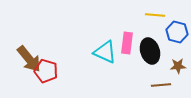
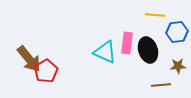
blue hexagon: rotated 20 degrees counterclockwise
black ellipse: moved 2 px left, 1 px up
red pentagon: rotated 25 degrees clockwise
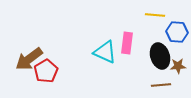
blue hexagon: rotated 10 degrees clockwise
black ellipse: moved 12 px right, 6 px down
brown arrow: rotated 92 degrees clockwise
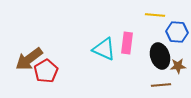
cyan triangle: moved 1 px left, 3 px up
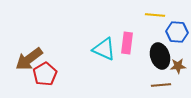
red pentagon: moved 1 px left, 3 px down
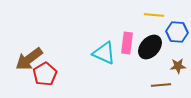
yellow line: moved 1 px left
cyan triangle: moved 4 px down
black ellipse: moved 10 px left, 9 px up; rotated 60 degrees clockwise
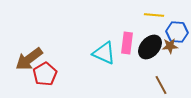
brown star: moved 8 px left, 20 px up
brown line: rotated 66 degrees clockwise
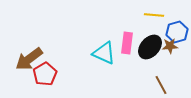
blue hexagon: rotated 20 degrees counterclockwise
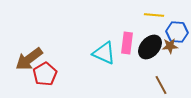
blue hexagon: rotated 20 degrees clockwise
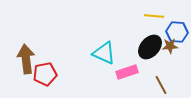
yellow line: moved 1 px down
pink rectangle: moved 29 px down; rotated 65 degrees clockwise
brown arrow: moved 3 px left; rotated 120 degrees clockwise
red pentagon: rotated 20 degrees clockwise
